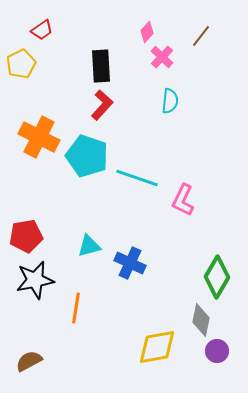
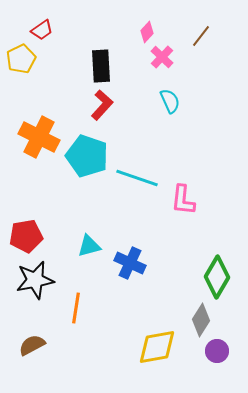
yellow pentagon: moved 5 px up
cyan semicircle: rotated 30 degrees counterclockwise
pink L-shape: rotated 20 degrees counterclockwise
gray diamond: rotated 20 degrees clockwise
brown semicircle: moved 3 px right, 16 px up
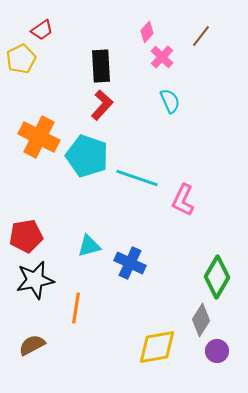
pink L-shape: rotated 20 degrees clockwise
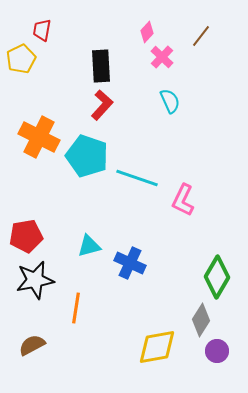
red trapezoid: rotated 135 degrees clockwise
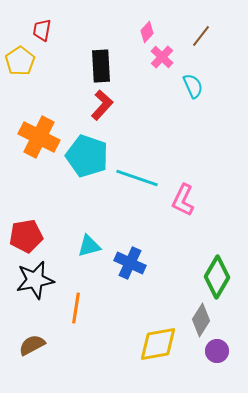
yellow pentagon: moved 1 px left, 2 px down; rotated 8 degrees counterclockwise
cyan semicircle: moved 23 px right, 15 px up
yellow diamond: moved 1 px right, 3 px up
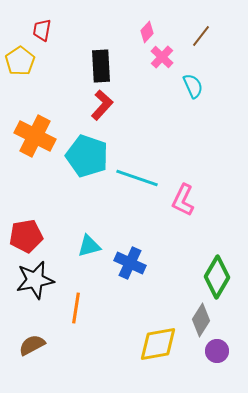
orange cross: moved 4 px left, 1 px up
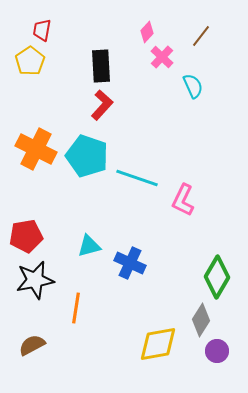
yellow pentagon: moved 10 px right
orange cross: moved 1 px right, 13 px down
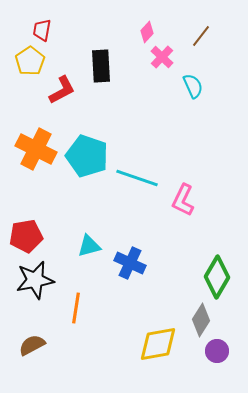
red L-shape: moved 40 px left, 15 px up; rotated 20 degrees clockwise
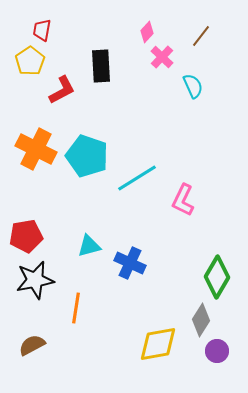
cyan line: rotated 51 degrees counterclockwise
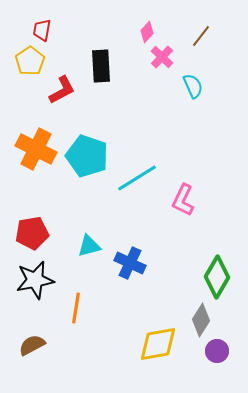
red pentagon: moved 6 px right, 3 px up
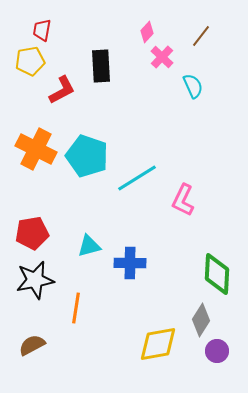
yellow pentagon: rotated 24 degrees clockwise
blue cross: rotated 24 degrees counterclockwise
green diamond: moved 3 px up; rotated 27 degrees counterclockwise
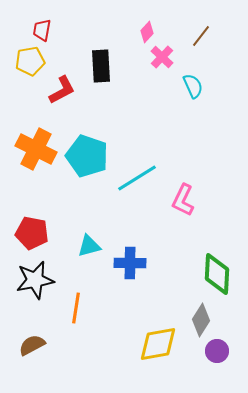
red pentagon: rotated 20 degrees clockwise
